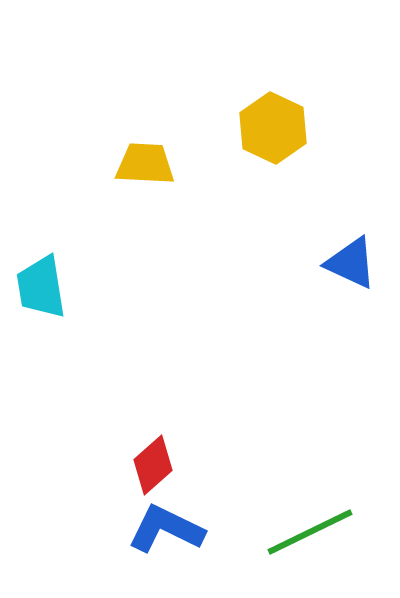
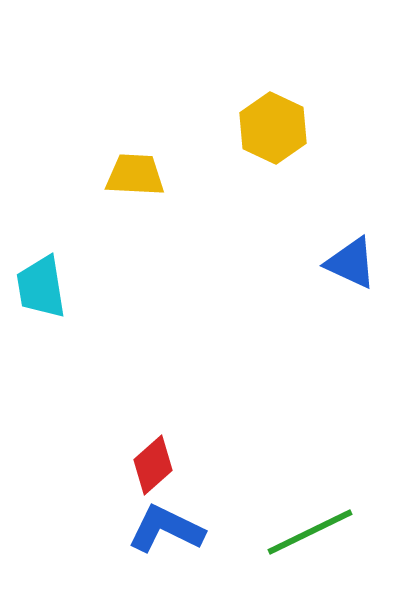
yellow trapezoid: moved 10 px left, 11 px down
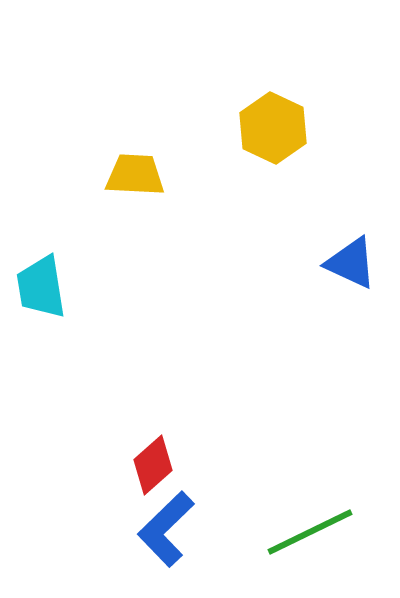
blue L-shape: rotated 70 degrees counterclockwise
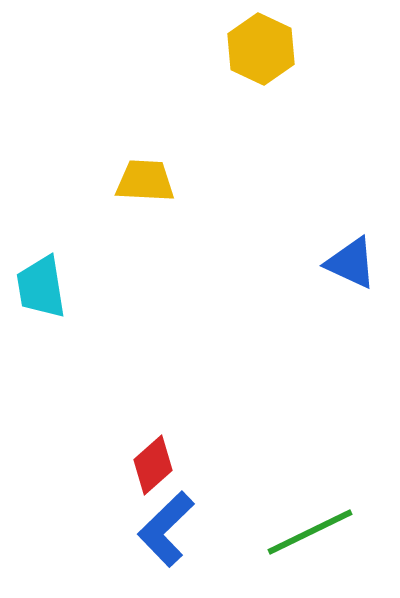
yellow hexagon: moved 12 px left, 79 px up
yellow trapezoid: moved 10 px right, 6 px down
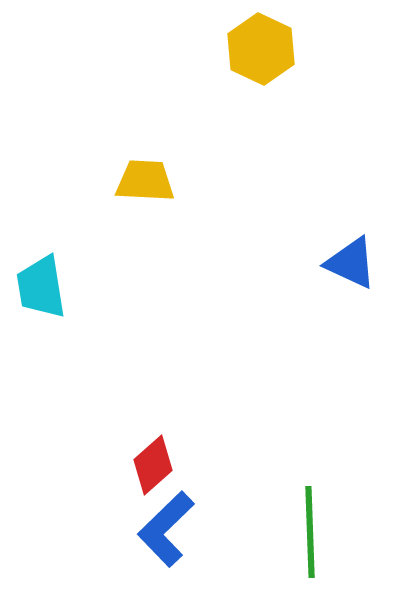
green line: rotated 66 degrees counterclockwise
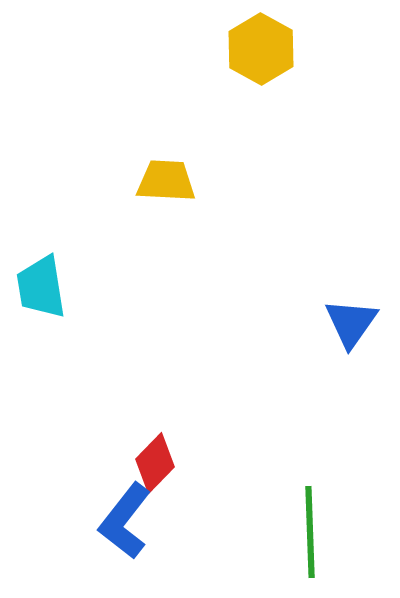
yellow hexagon: rotated 4 degrees clockwise
yellow trapezoid: moved 21 px right
blue triangle: moved 60 px down; rotated 40 degrees clockwise
red diamond: moved 2 px right, 2 px up; rotated 4 degrees counterclockwise
blue L-shape: moved 41 px left, 8 px up; rotated 8 degrees counterclockwise
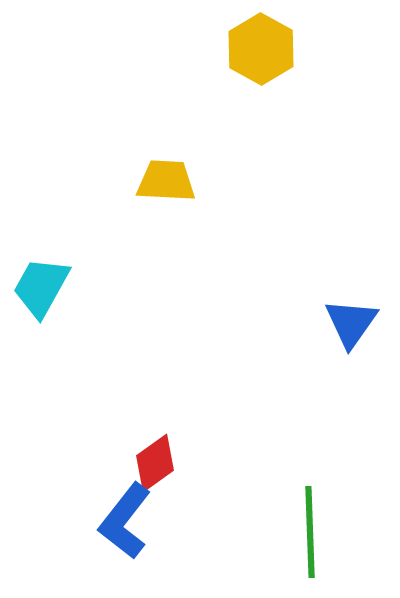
cyan trapezoid: rotated 38 degrees clockwise
red diamond: rotated 10 degrees clockwise
